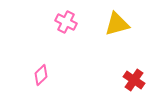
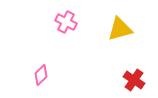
yellow triangle: moved 3 px right, 5 px down
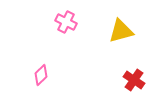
yellow triangle: moved 1 px right, 2 px down
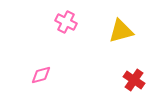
pink diamond: rotated 30 degrees clockwise
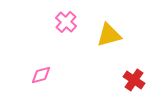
pink cross: rotated 15 degrees clockwise
yellow triangle: moved 12 px left, 4 px down
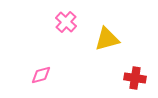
yellow triangle: moved 2 px left, 4 px down
red cross: moved 1 px right, 2 px up; rotated 25 degrees counterclockwise
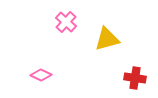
pink diamond: rotated 40 degrees clockwise
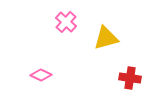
yellow triangle: moved 1 px left, 1 px up
red cross: moved 5 px left
